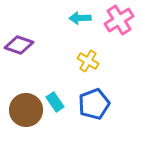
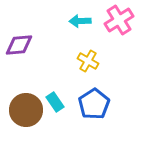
cyan arrow: moved 3 px down
purple diamond: rotated 24 degrees counterclockwise
blue pentagon: rotated 12 degrees counterclockwise
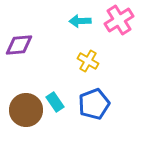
blue pentagon: rotated 12 degrees clockwise
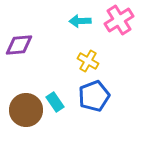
blue pentagon: moved 8 px up
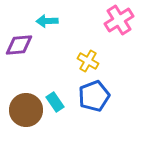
cyan arrow: moved 33 px left
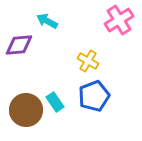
cyan arrow: rotated 30 degrees clockwise
